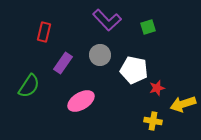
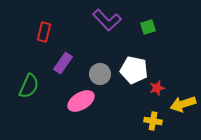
gray circle: moved 19 px down
green semicircle: rotated 10 degrees counterclockwise
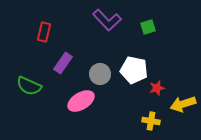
green semicircle: rotated 90 degrees clockwise
yellow cross: moved 2 px left
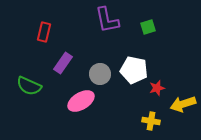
purple L-shape: rotated 32 degrees clockwise
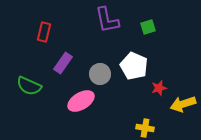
white pentagon: moved 4 px up; rotated 12 degrees clockwise
red star: moved 2 px right
yellow cross: moved 6 px left, 7 px down
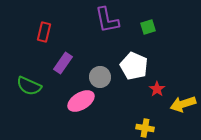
gray circle: moved 3 px down
red star: moved 2 px left, 1 px down; rotated 21 degrees counterclockwise
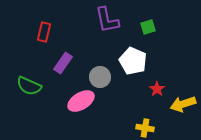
white pentagon: moved 1 px left, 5 px up
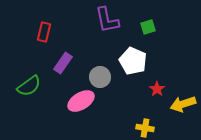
green semicircle: rotated 60 degrees counterclockwise
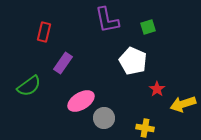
gray circle: moved 4 px right, 41 px down
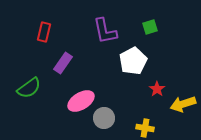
purple L-shape: moved 2 px left, 11 px down
green square: moved 2 px right
white pentagon: rotated 20 degrees clockwise
green semicircle: moved 2 px down
